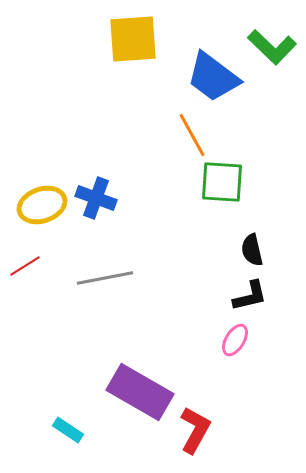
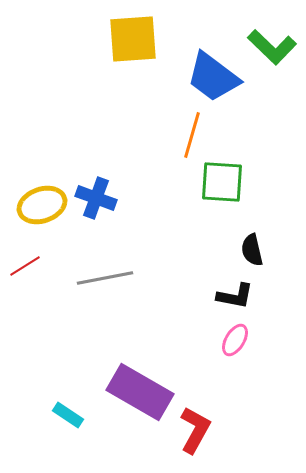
orange line: rotated 45 degrees clockwise
black L-shape: moved 15 px left; rotated 24 degrees clockwise
cyan rectangle: moved 15 px up
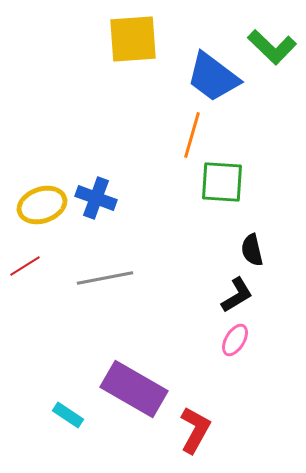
black L-shape: moved 2 px right, 1 px up; rotated 42 degrees counterclockwise
purple rectangle: moved 6 px left, 3 px up
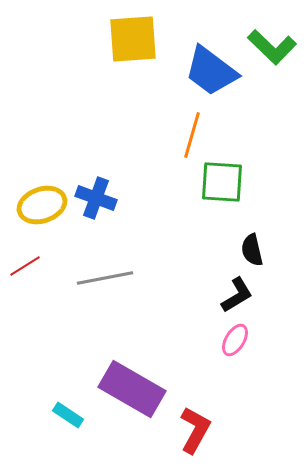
blue trapezoid: moved 2 px left, 6 px up
purple rectangle: moved 2 px left
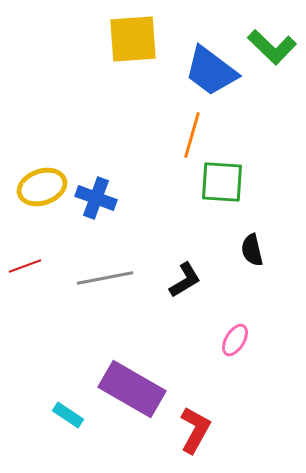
yellow ellipse: moved 18 px up
red line: rotated 12 degrees clockwise
black L-shape: moved 52 px left, 15 px up
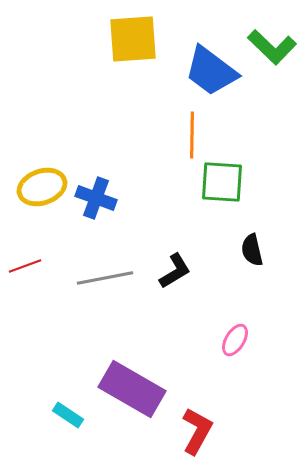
orange line: rotated 15 degrees counterclockwise
black L-shape: moved 10 px left, 9 px up
red L-shape: moved 2 px right, 1 px down
